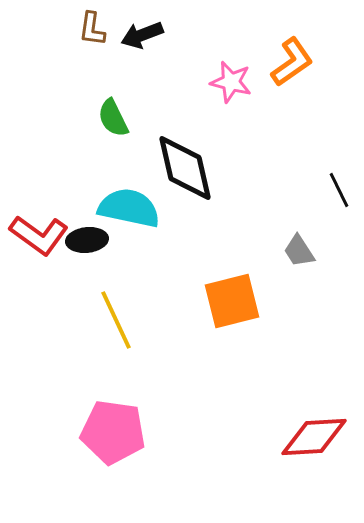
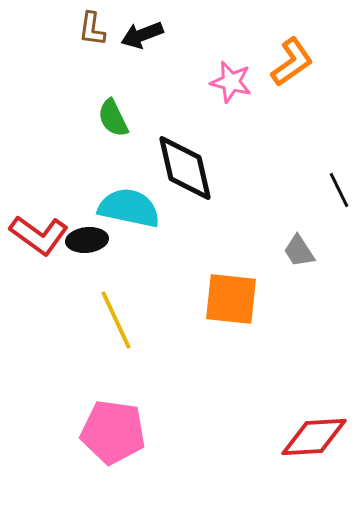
orange square: moved 1 px left, 2 px up; rotated 20 degrees clockwise
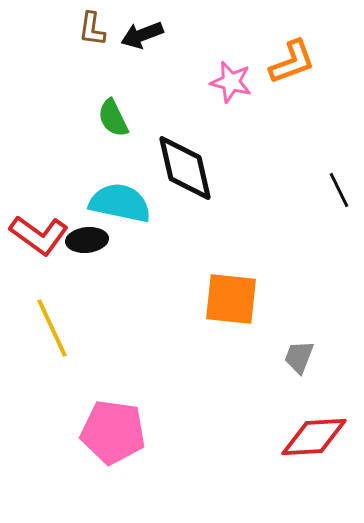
orange L-shape: rotated 15 degrees clockwise
cyan semicircle: moved 9 px left, 5 px up
gray trapezoid: moved 106 px down; rotated 54 degrees clockwise
yellow line: moved 64 px left, 8 px down
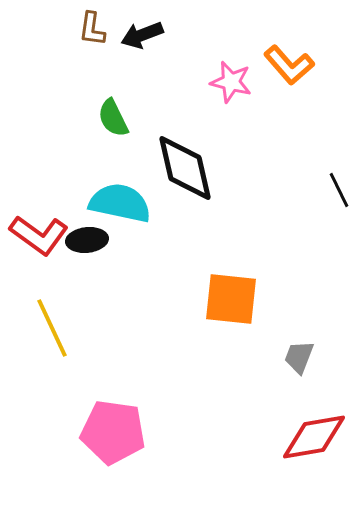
orange L-shape: moved 3 px left, 3 px down; rotated 69 degrees clockwise
red diamond: rotated 6 degrees counterclockwise
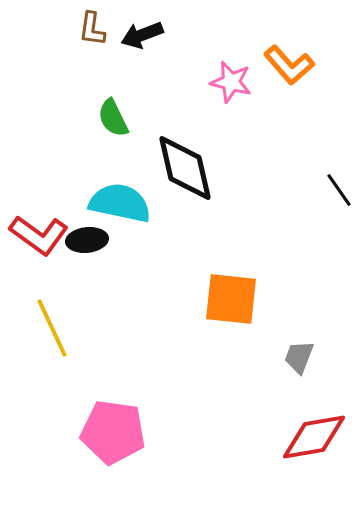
black line: rotated 9 degrees counterclockwise
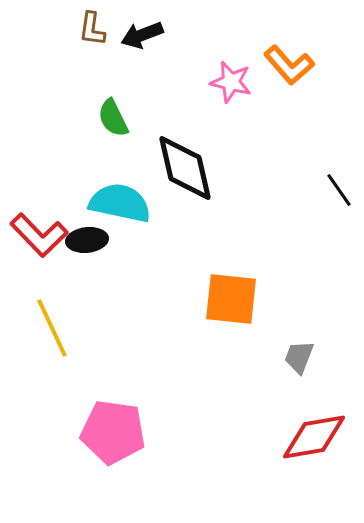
red L-shape: rotated 10 degrees clockwise
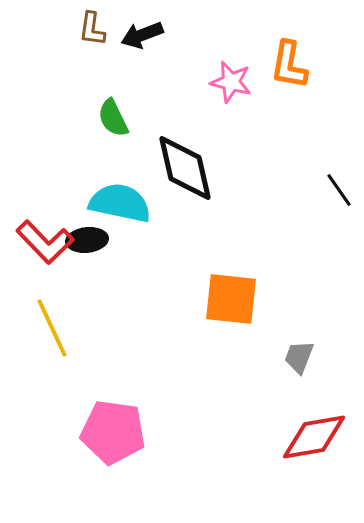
orange L-shape: rotated 51 degrees clockwise
red L-shape: moved 6 px right, 7 px down
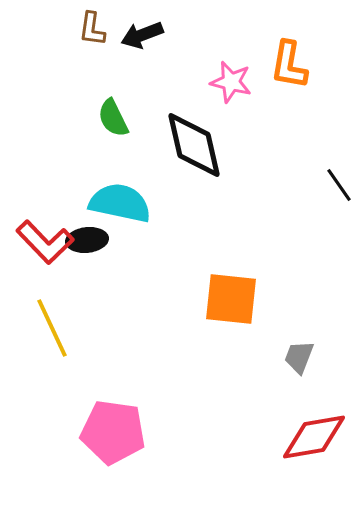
black diamond: moved 9 px right, 23 px up
black line: moved 5 px up
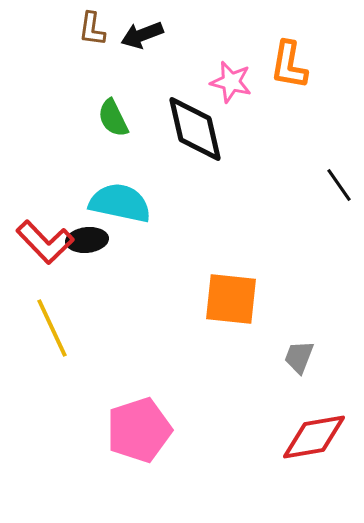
black diamond: moved 1 px right, 16 px up
pink pentagon: moved 26 px right, 2 px up; rotated 26 degrees counterclockwise
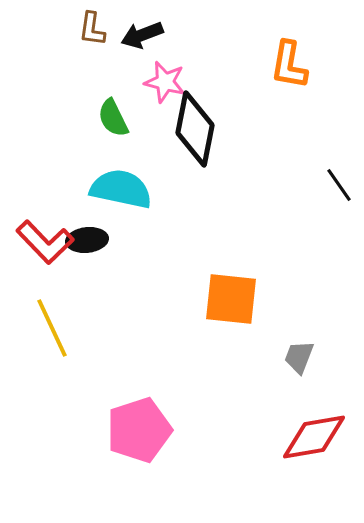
pink star: moved 66 px left
black diamond: rotated 24 degrees clockwise
cyan semicircle: moved 1 px right, 14 px up
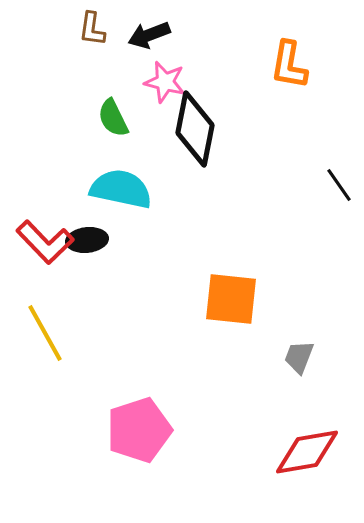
black arrow: moved 7 px right
yellow line: moved 7 px left, 5 px down; rotated 4 degrees counterclockwise
red diamond: moved 7 px left, 15 px down
